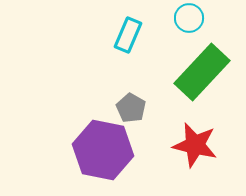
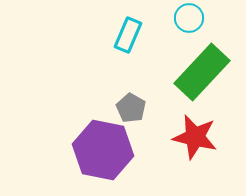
red star: moved 8 px up
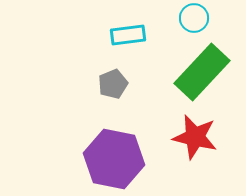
cyan circle: moved 5 px right
cyan rectangle: rotated 60 degrees clockwise
gray pentagon: moved 18 px left, 24 px up; rotated 20 degrees clockwise
purple hexagon: moved 11 px right, 9 px down
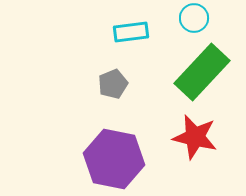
cyan rectangle: moved 3 px right, 3 px up
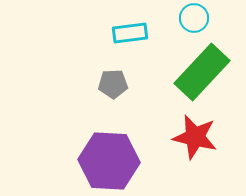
cyan rectangle: moved 1 px left, 1 px down
gray pentagon: rotated 20 degrees clockwise
purple hexagon: moved 5 px left, 2 px down; rotated 8 degrees counterclockwise
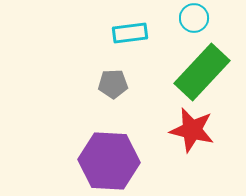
red star: moved 3 px left, 7 px up
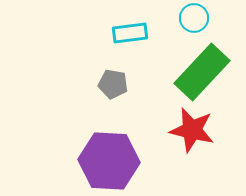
gray pentagon: rotated 12 degrees clockwise
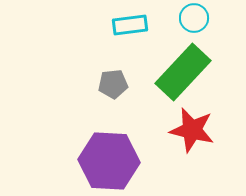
cyan rectangle: moved 8 px up
green rectangle: moved 19 px left
gray pentagon: rotated 16 degrees counterclockwise
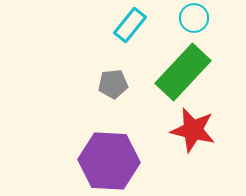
cyan rectangle: rotated 44 degrees counterclockwise
red star: moved 1 px right
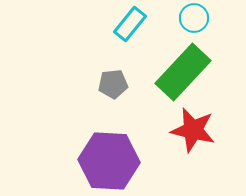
cyan rectangle: moved 1 px up
